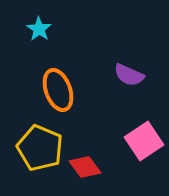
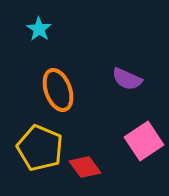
purple semicircle: moved 2 px left, 4 px down
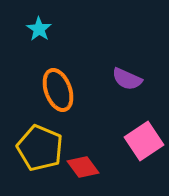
red diamond: moved 2 px left
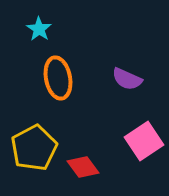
orange ellipse: moved 12 px up; rotated 9 degrees clockwise
yellow pentagon: moved 6 px left; rotated 21 degrees clockwise
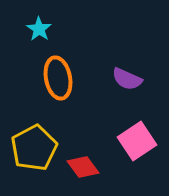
pink square: moved 7 px left
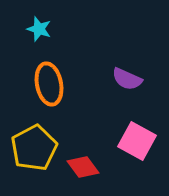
cyan star: rotated 15 degrees counterclockwise
orange ellipse: moved 9 px left, 6 px down
pink square: rotated 27 degrees counterclockwise
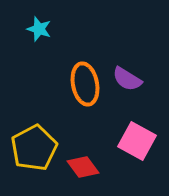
purple semicircle: rotated 8 degrees clockwise
orange ellipse: moved 36 px right
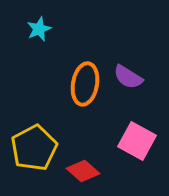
cyan star: rotated 30 degrees clockwise
purple semicircle: moved 1 px right, 2 px up
orange ellipse: rotated 21 degrees clockwise
red diamond: moved 4 px down; rotated 12 degrees counterclockwise
